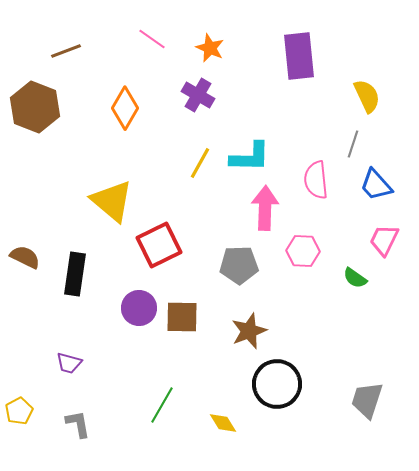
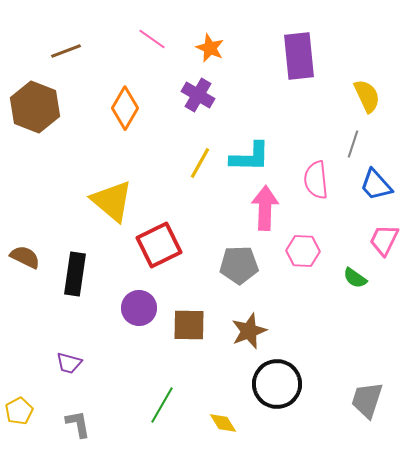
brown square: moved 7 px right, 8 px down
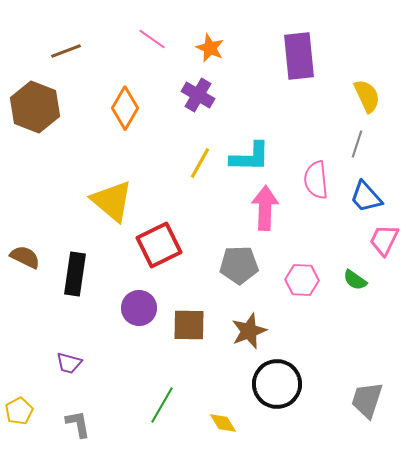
gray line: moved 4 px right
blue trapezoid: moved 10 px left, 12 px down
pink hexagon: moved 1 px left, 29 px down
green semicircle: moved 2 px down
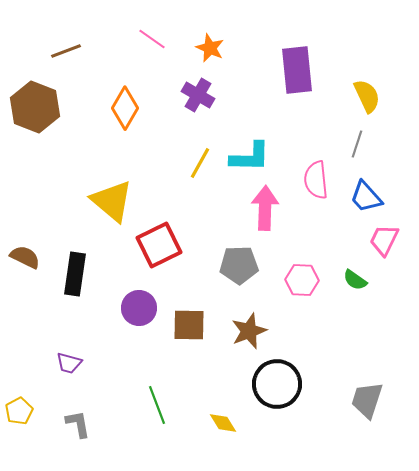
purple rectangle: moved 2 px left, 14 px down
green line: moved 5 px left; rotated 51 degrees counterclockwise
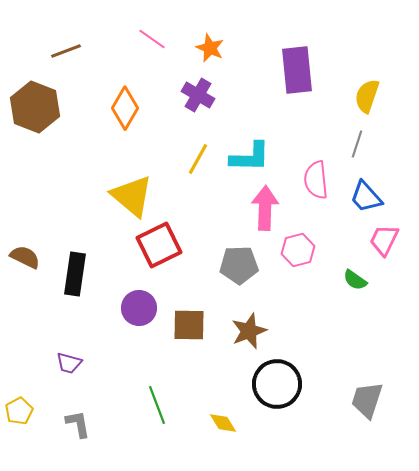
yellow semicircle: rotated 136 degrees counterclockwise
yellow line: moved 2 px left, 4 px up
yellow triangle: moved 20 px right, 5 px up
pink hexagon: moved 4 px left, 30 px up; rotated 16 degrees counterclockwise
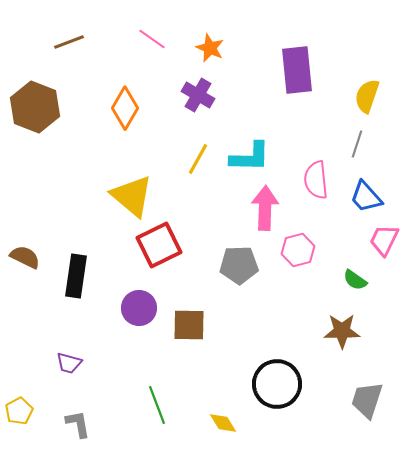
brown line: moved 3 px right, 9 px up
black rectangle: moved 1 px right, 2 px down
brown star: moved 93 px right; rotated 21 degrees clockwise
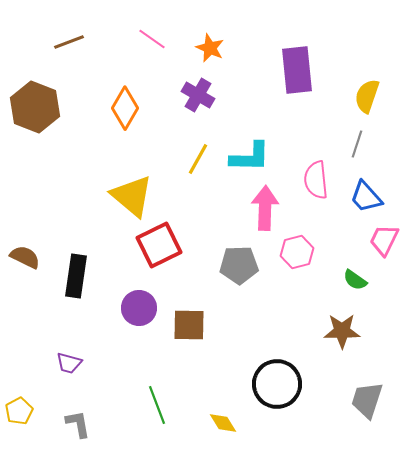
pink hexagon: moved 1 px left, 2 px down
